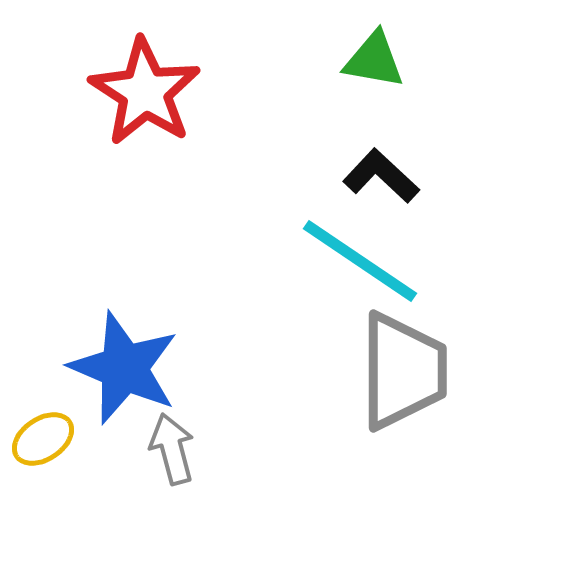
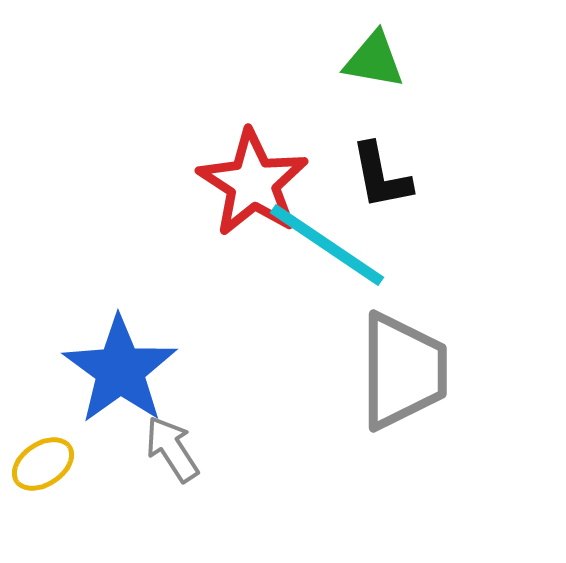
red star: moved 108 px right, 91 px down
black L-shape: rotated 144 degrees counterclockwise
cyan line: moved 33 px left, 16 px up
blue star: moved 4 px left, 2 px down; rotated 13 degrees clockwise
yellow ellipse: moved 25 px down
gray arrow: rotated 18 degrees counterclockwise
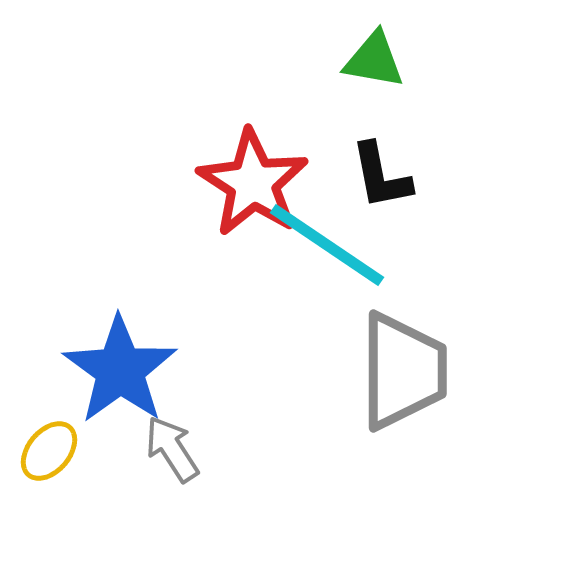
yellow ellipse: moved 6 px right, 13 px up; rotated 16 degrees counterclockwise
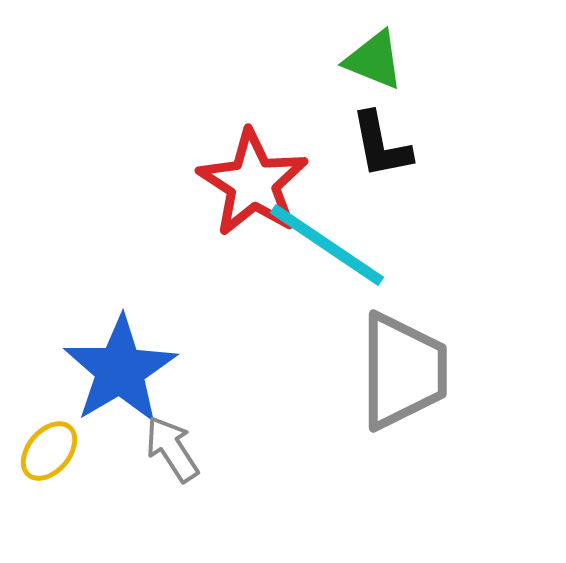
green triangle: rotated 12 degrees clockwise
black L-shape: moved 31 px up
blue star: rotated 5 degrees clockwise
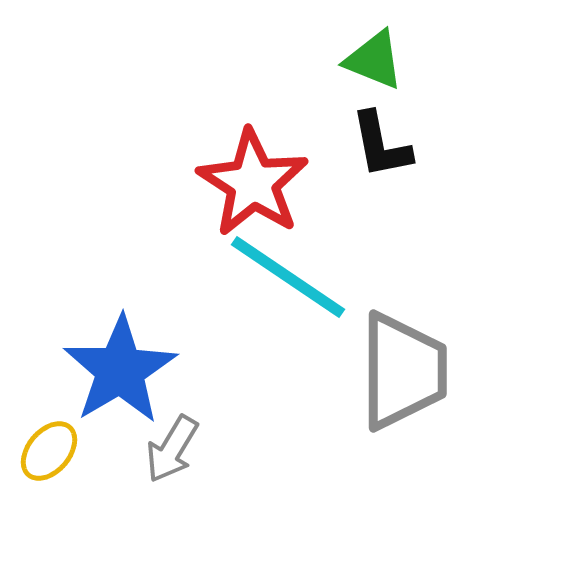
cyan line: moved 39 px left, 32 px down
gray arrow: rotated 116 degrees counterclockwise
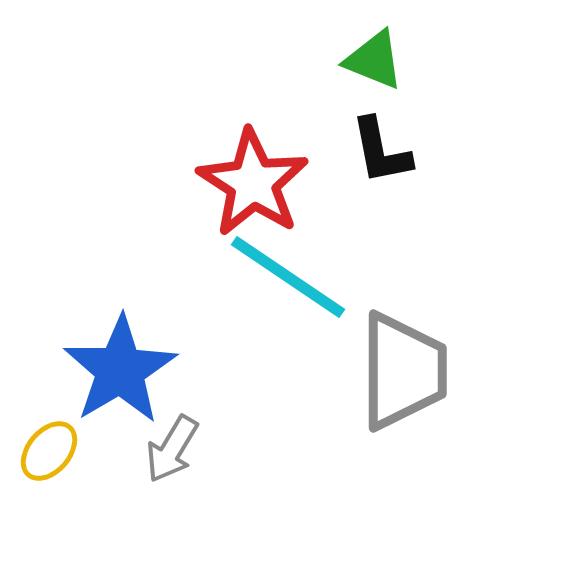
black L-shape: moved 6 px down
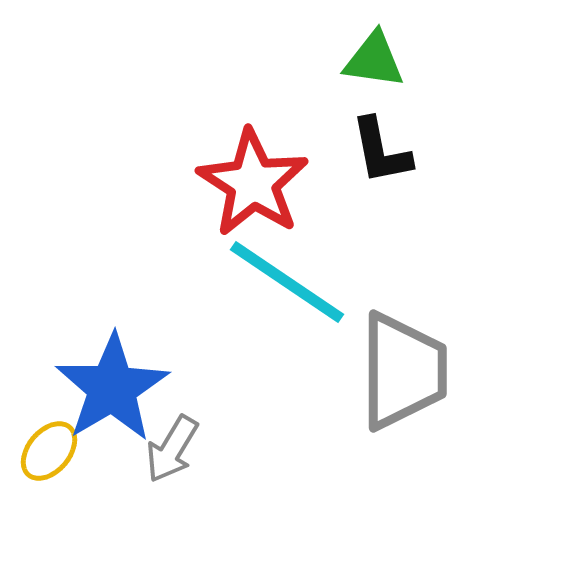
green triangle: rotated 14 degrees counterclockwise
cyan line: moved 1 px left, 5 px down
blue star: moved 8 px left, 18 px down
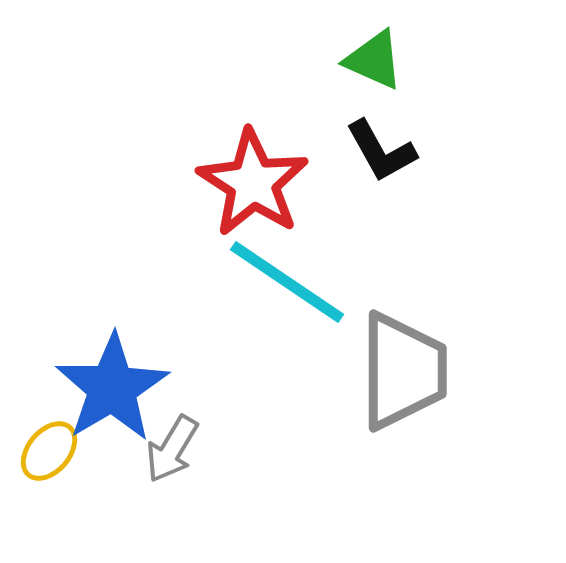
green triangle: rotated 16 degrees clockwise
black L-shape: rotated 18 degrees counterclockwise
